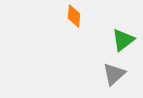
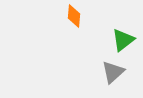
gray triangle: moved 1 px left, 2 px up
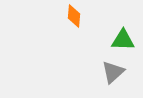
green triangle: rotated 40 degrees clockwise
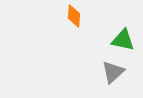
green triangle: rotated 10 degrees clockwise
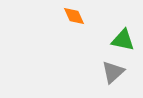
orange diamond: rotated 30 degrees counterclockwise
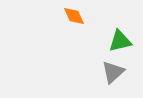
green triangle: moved 3 px left, 1 px down; rotated 25 degrees counterclockwise
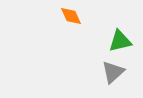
orange diamond: moved 3 px left
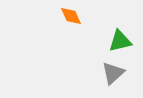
gray triangle: moved 1 px down
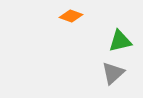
orange diamond: rotated 45 degrees counterclockwise
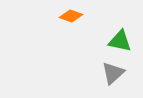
green triangle: rotated 25 degrees clockwise
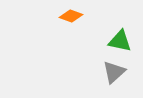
gray triangle: moved 1 px right, 1 px up
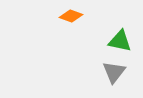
gray triangle: rotated 10 degrees counterclockwise
